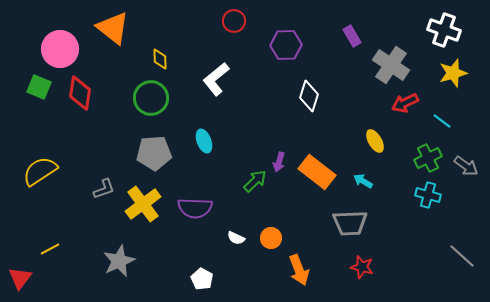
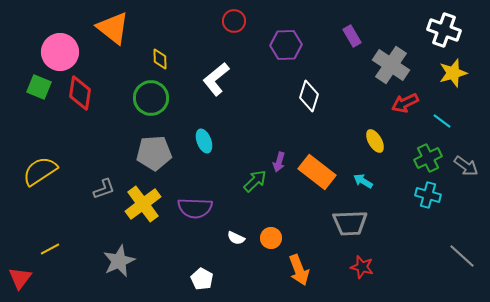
pink circle: moved 3 px down
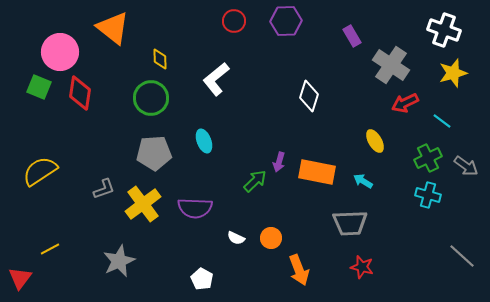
purple hexagon: moved 24 px up
orange rectangle: rotated 27 degrees counterclockwise
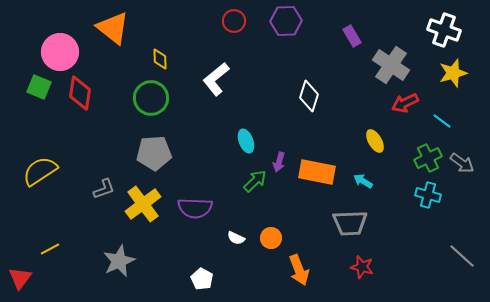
cyan ellipse: moved 42 px right
gray arrow: moved 4 px left, 3 px up
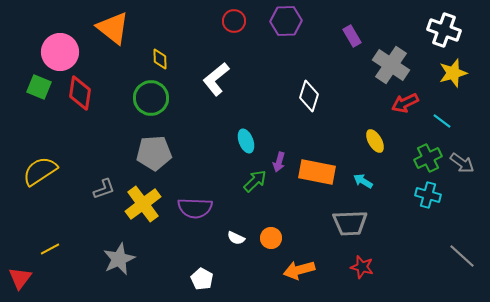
gray star: moved 2 px up
orange arrow: rotated 96 degrees clockwise
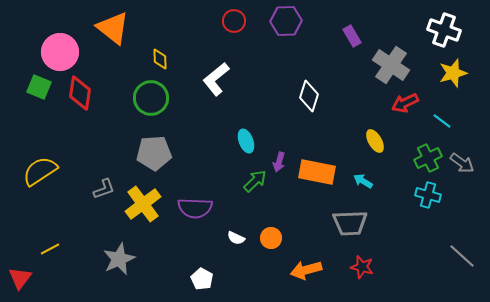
orange arrow: moved 7 px right
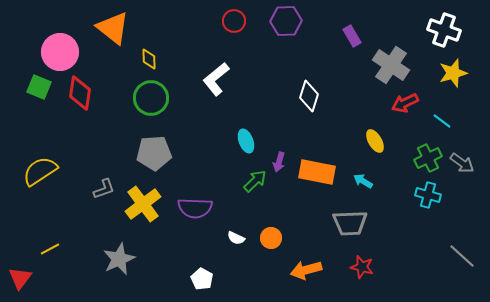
yellow diamond: moved 11 px left
